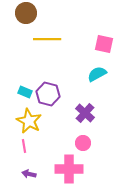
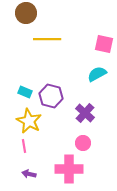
purple hexagon: moved 3 px right, 2 px down
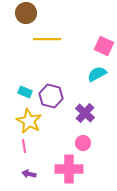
pink square: moved 2 px down; rotated 12 degrees clockwise
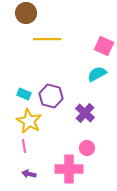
cyan rectangle: moved 1 px left, 2 px down
pink circle: moved 4 px right, 5 px down
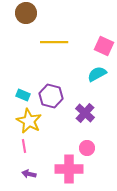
yellow line: moved 7 px right, 3 px down
cyan rectangle: moved 1 px left, 1 px down
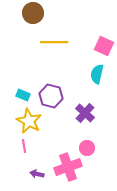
brown circle: moved 7 px right
cyan semicircle: rotated 48 degrees counterclockwise
pink cross: moved 1 px left, 2 px up; rotated 20 degrees counterclockwise
purple arrow: moved 8 px right
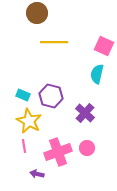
brown circle: moved 4 px right
pink cross: moved 10 px left, 15 px up
